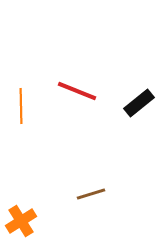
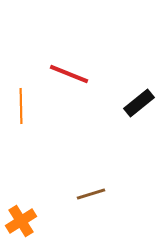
red line: moved 8 px left, 17 px up
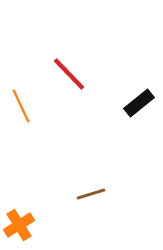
red line: rotated 24 degrees clockwise
orange line: rotated 24 degrees counterclockwise
orange cross: moved 2 px left, 4 px down
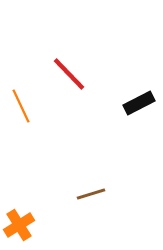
black rectangle: rotated 12 degrees clockwise
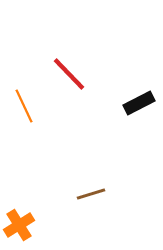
orange line: moved 3 px right
